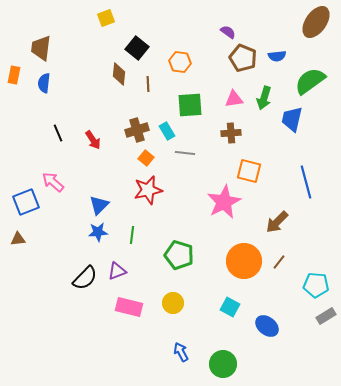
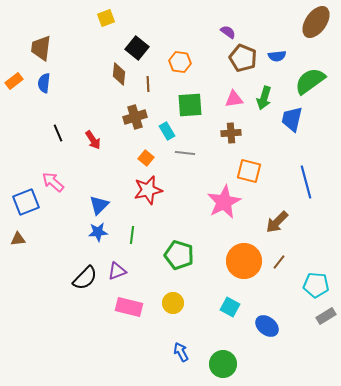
orange rectangle at (14, 75): moved 6 px down; rotated 42 degrees clockwise
brown cross at (137, 130): moved 2 px left, 13 px up
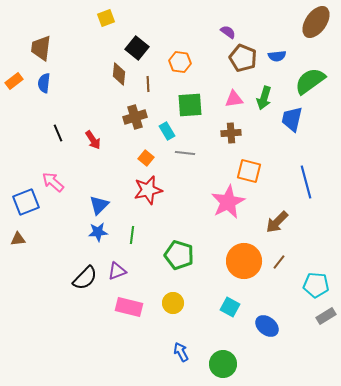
pink star at (224, 202): moved 4 px right
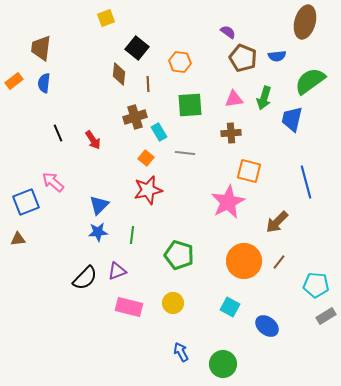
brown ellipse at (316, 22): moved 11 px left; rotated 20 degrees counterclockwise
cyan rectangle at (167, 131): moved 8 px left, 1 px down
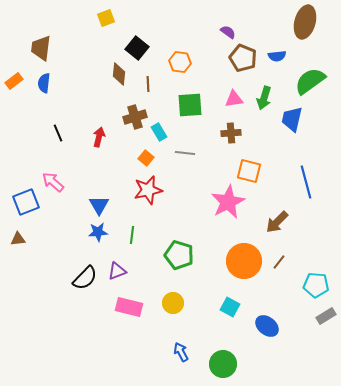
red arrow at (93, 140): moved 6 px right, 3 px up; rotated 132 degrees counterclockwise
blue triangle at (99, 205): rotated 15 degrees counterclockwise
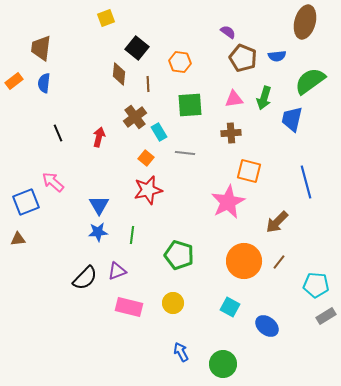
brown cross at (135, 117): rotated 20 degrees counterclockwise
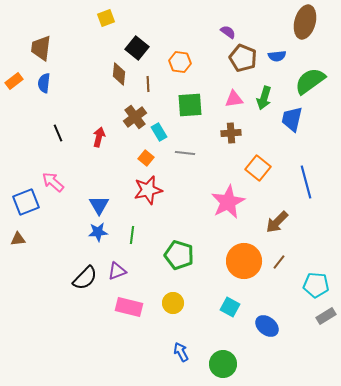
orange square at (249, 171): moved 9 px right, 3 px up; rotated 25 degrees clockwise
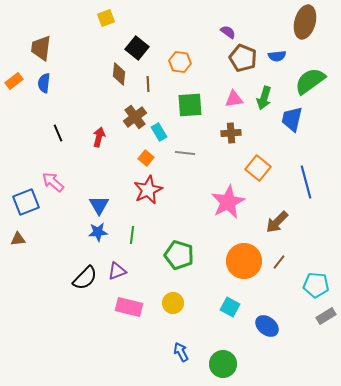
red star at (148, 190): rotated 12 degrees counterclockwise
